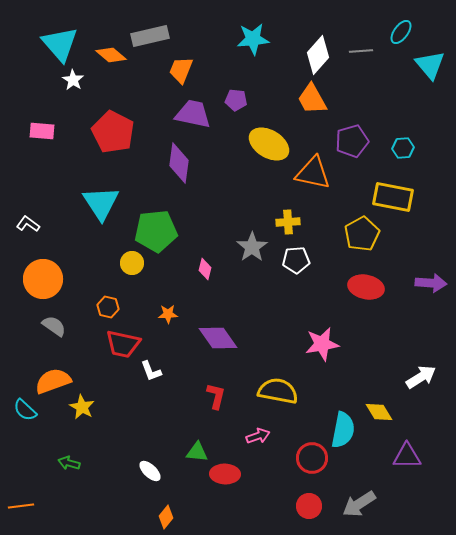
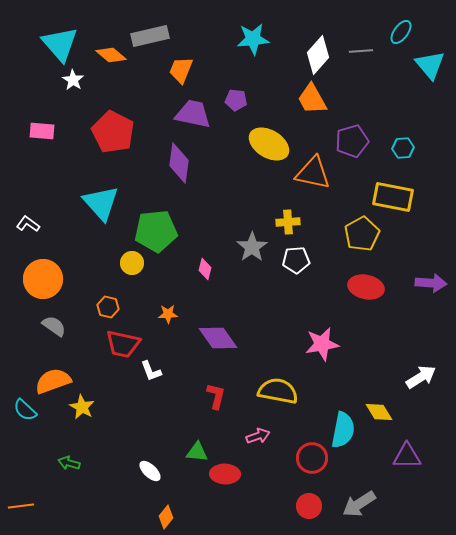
cyan triangle at (101, 203): rotated 9 degrees counterclockwise
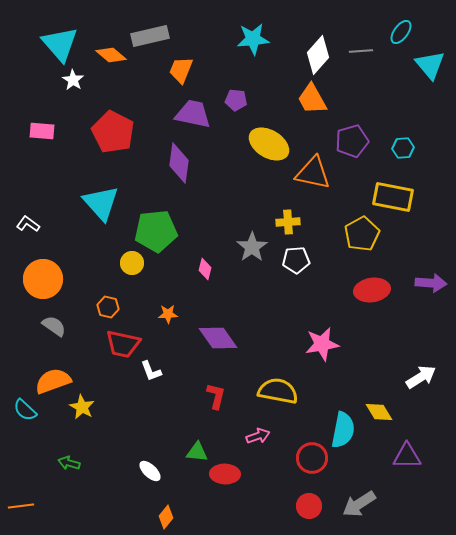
red ellipse at (366, 287): moved 6 px right, 3 px down; rotated 20 degrees counterclockwise
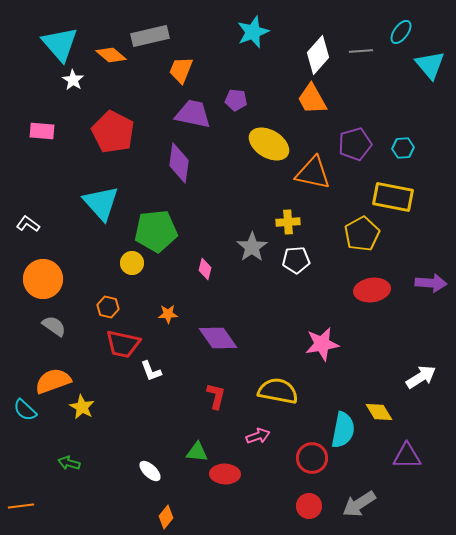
cyan star at (253, 39): moved 7 px up; rotated 16 degrees counterclockwise
purple pentagon at (352, 141): moved 3 px right, 3 px down
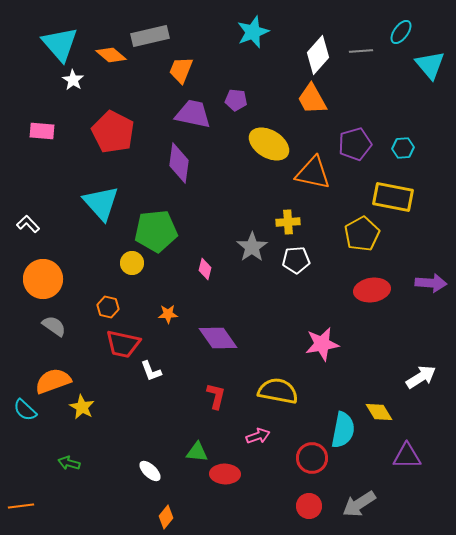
white L-shape at (28, 224): rotated 10 degrees clockwise
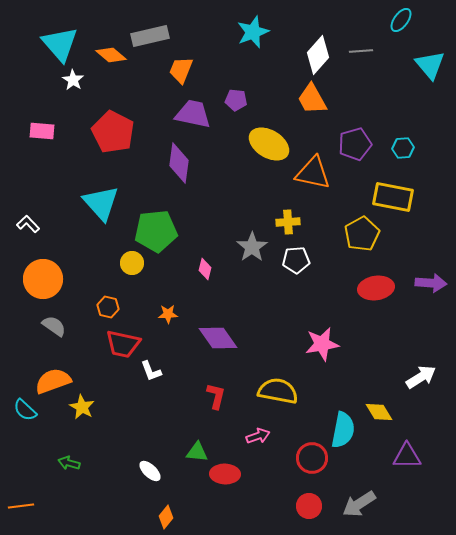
cyan ellipse at (401, 32): moved 12 px up
red ellipse at (372, 290): moved 4 px right, 2 px up
